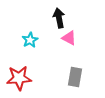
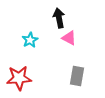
gray rectangle: moved 2 px right, 1 px up
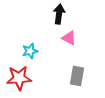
black arrow: moved 4 px up; rotated 18 degrees clockwise
cyan star: moved 11 px down; rotated 14 degrees clockwise
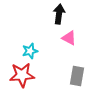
red star: moved 3 px right, 3 px up
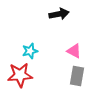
black arrow: rotated 72 degrees clockwise
pink triangle: moved 5 px right, 13 px down
red star: moved 2 px left
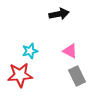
pink triangle: moved 4 px left
gray rectangle: rotated 36 degrees counterclockwise
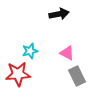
pink triangle: moved 3 px left, 2 px down
red star: moved 2 px left, 1 px up
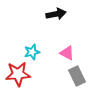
black arrow: moved 3 px left
cyan star: moved 2 px right, 1 px down
